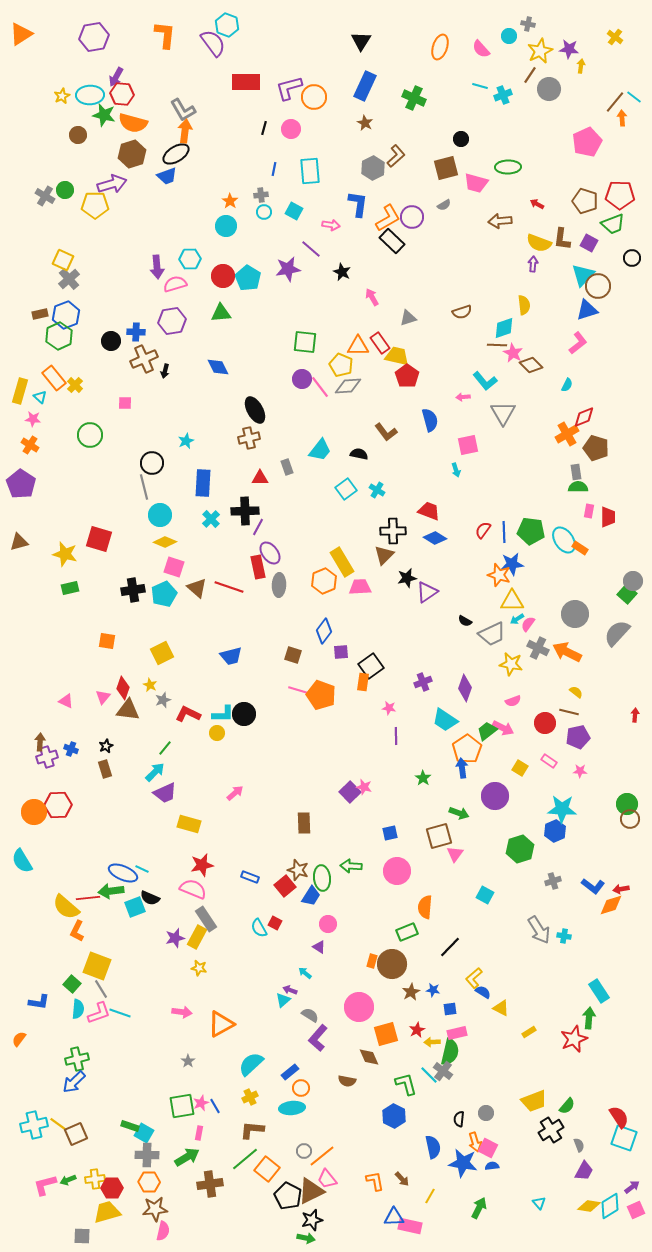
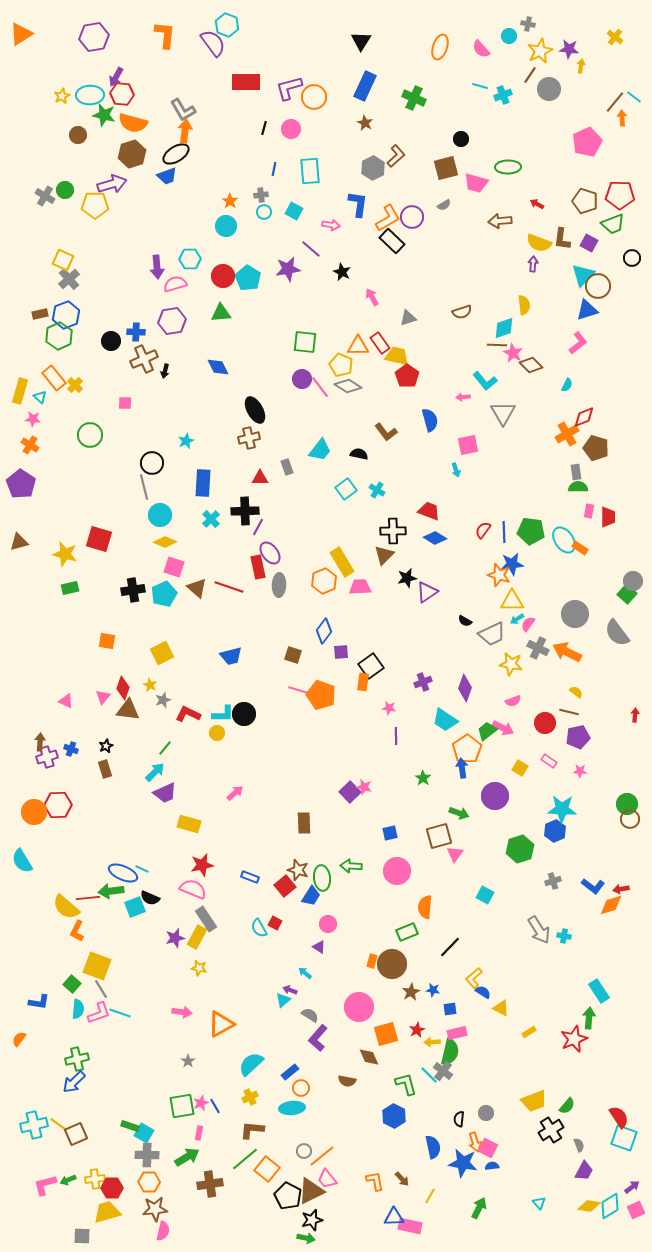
gray diamond at (348, 386): rotated 36 degrees clockwise
gray semicircle at (617, 633): rotated 80 degrees counterclockwise
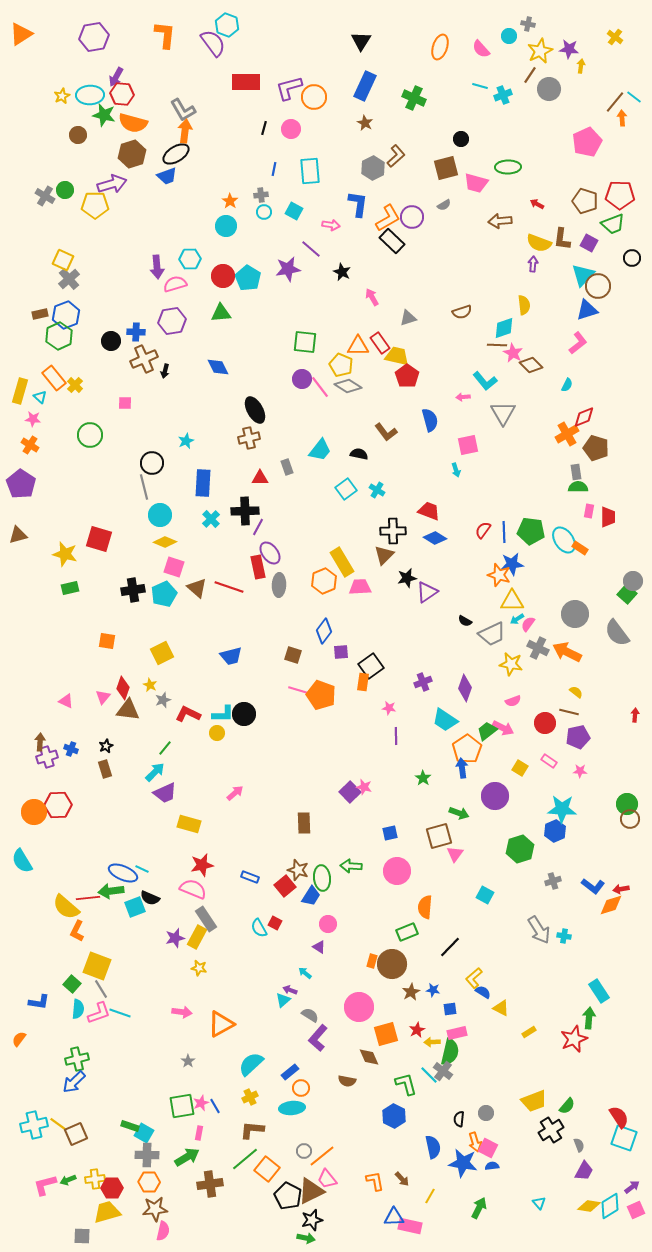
brown triangle at (19, 542): moved 1 px left, 7 px up
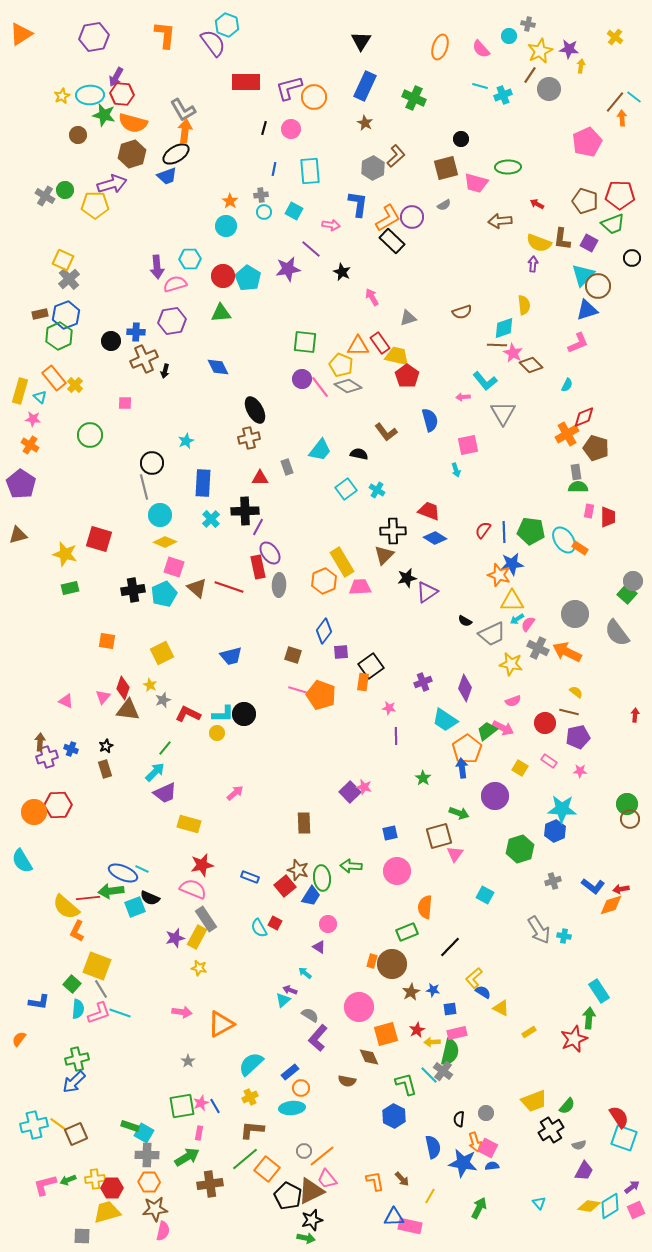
pink L-shape at (578, 343): rotated 15 degrees clockwise
gray semicircle at (579, 1145): rotated 96 degrees clockwise
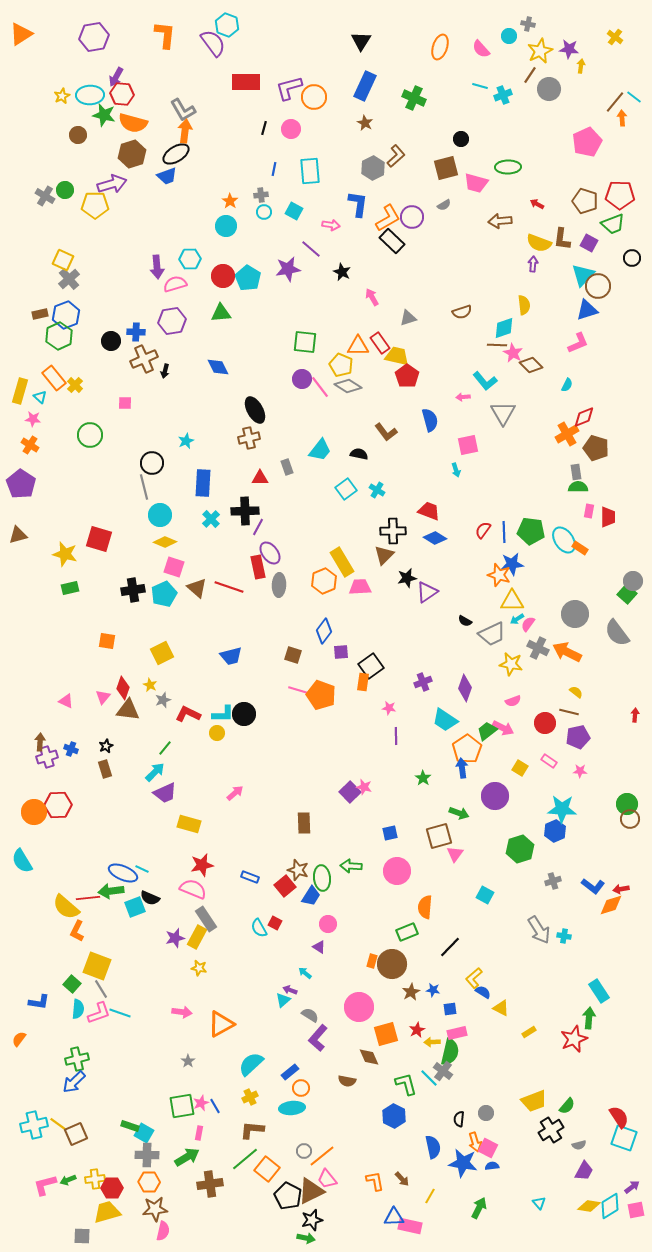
cyan line at (429, 1075): moved 3 px down
pink square at (636, 1210): rotated 12 degrees clockwise
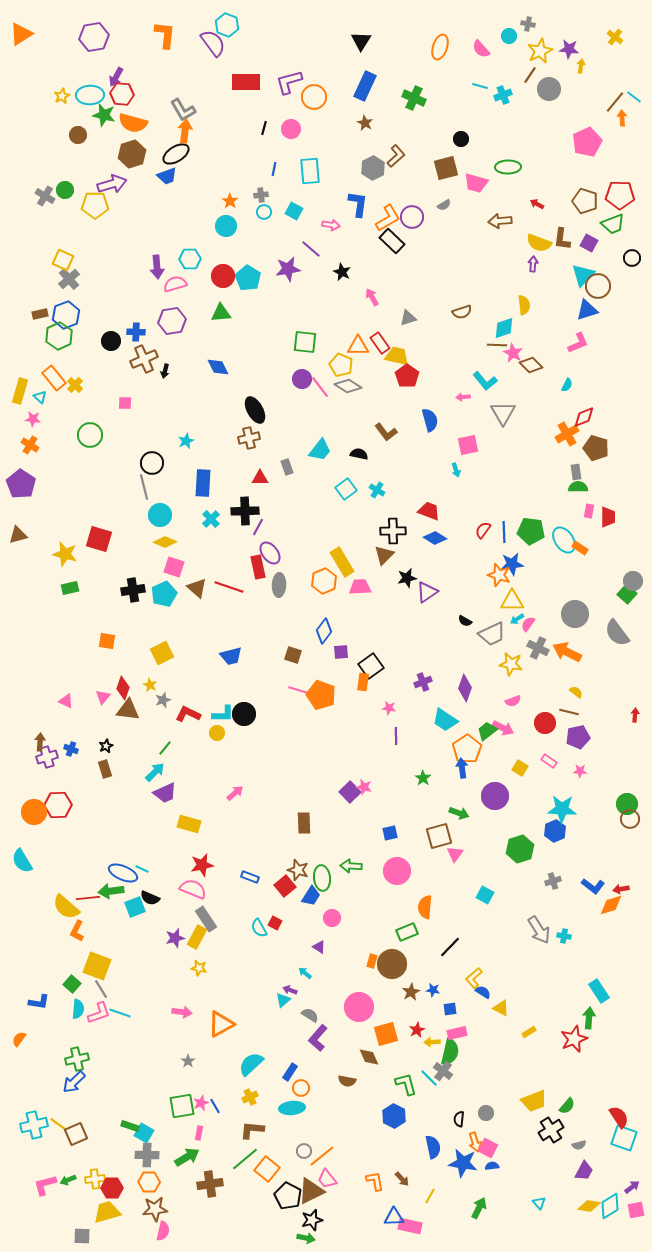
purple L-shape at (289, 88): moved 6 px up
pink circle at (328, 924): moved 4 px right, 6 px up
blue rectangle at (290, 1072): rotated 18 degrees counterclockwise
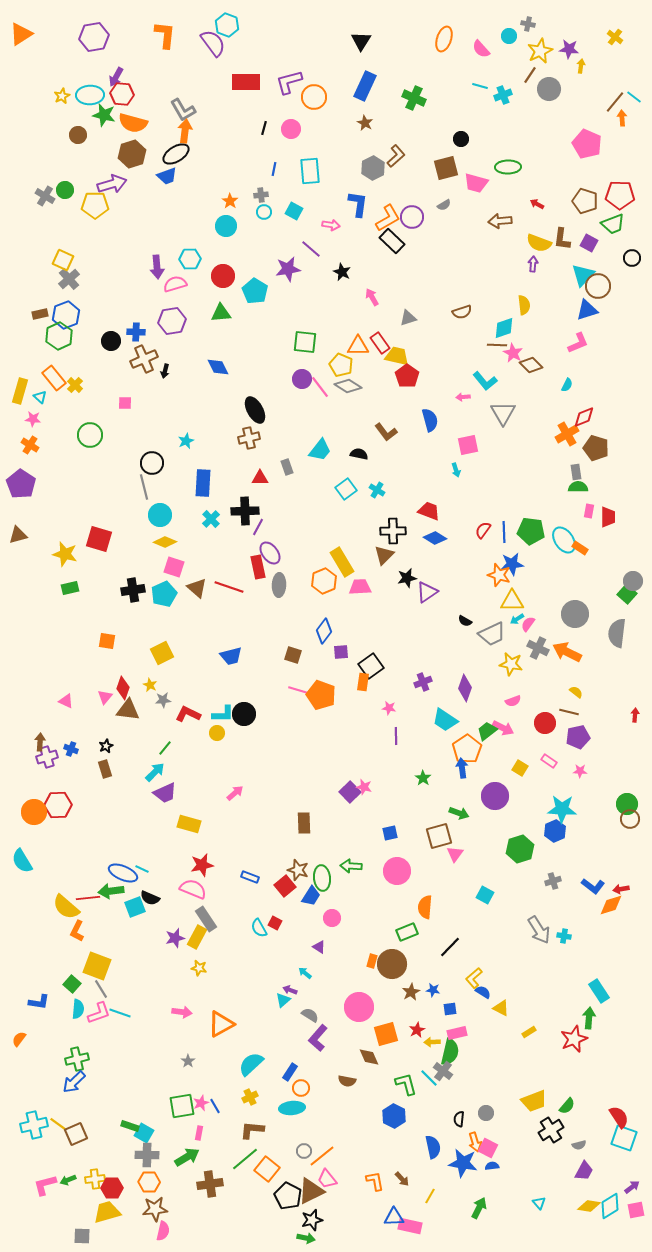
orange ellipse at (440, 47): moved 4 px right, 8 px up
pink pentagon at (587, 142): moved 2 px down; rotated 24 degrees counterclockwise
cyan pentagon at (248, 278): moved 7 px right, 13 px down
gray semicircle at (617, 633): rotated 44 degrees clockwise
pink triangle at (103, 697): moved 2 px right
gray star at (163, 700): rotated 14 degrees clockwise
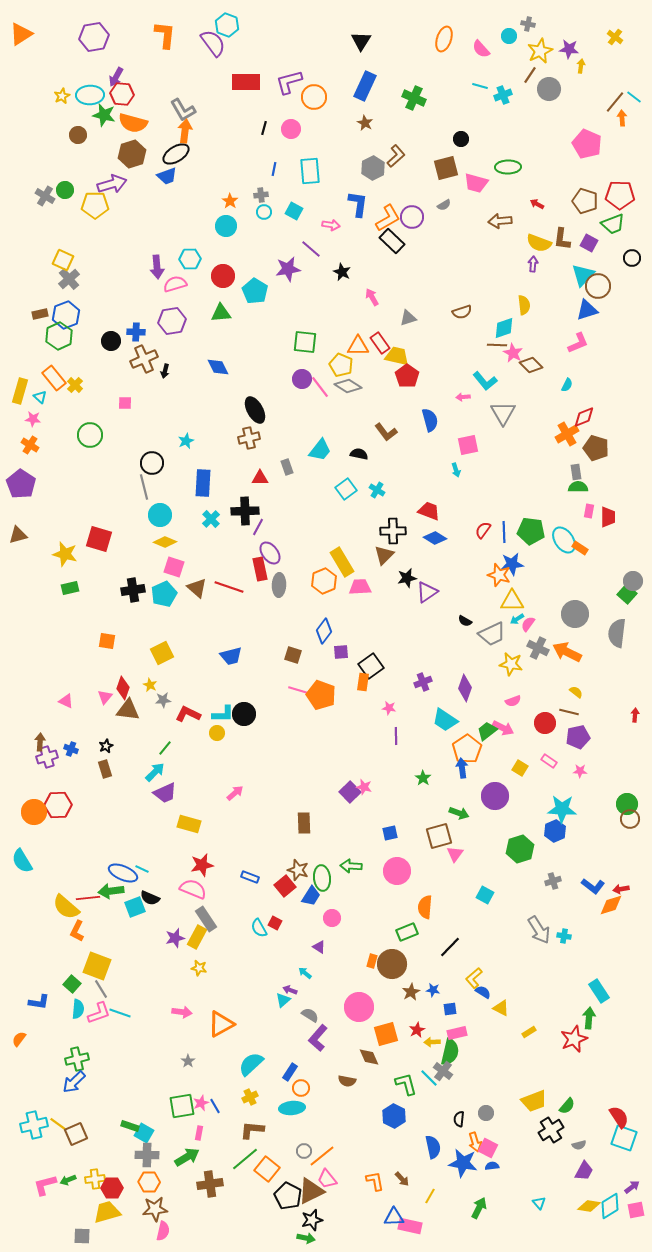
red rectangle at (258, 567): moved 2 px right, 2 px down
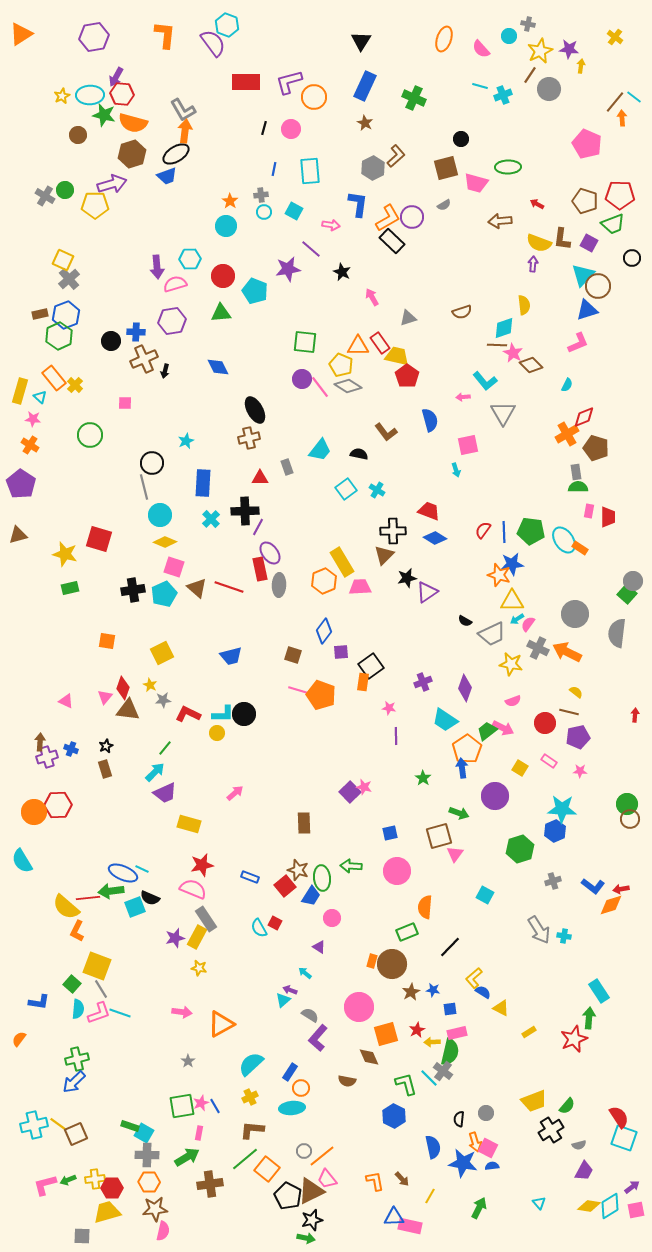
cyan pentagon at (255, 291): rotated 10 degrees counterclockwise
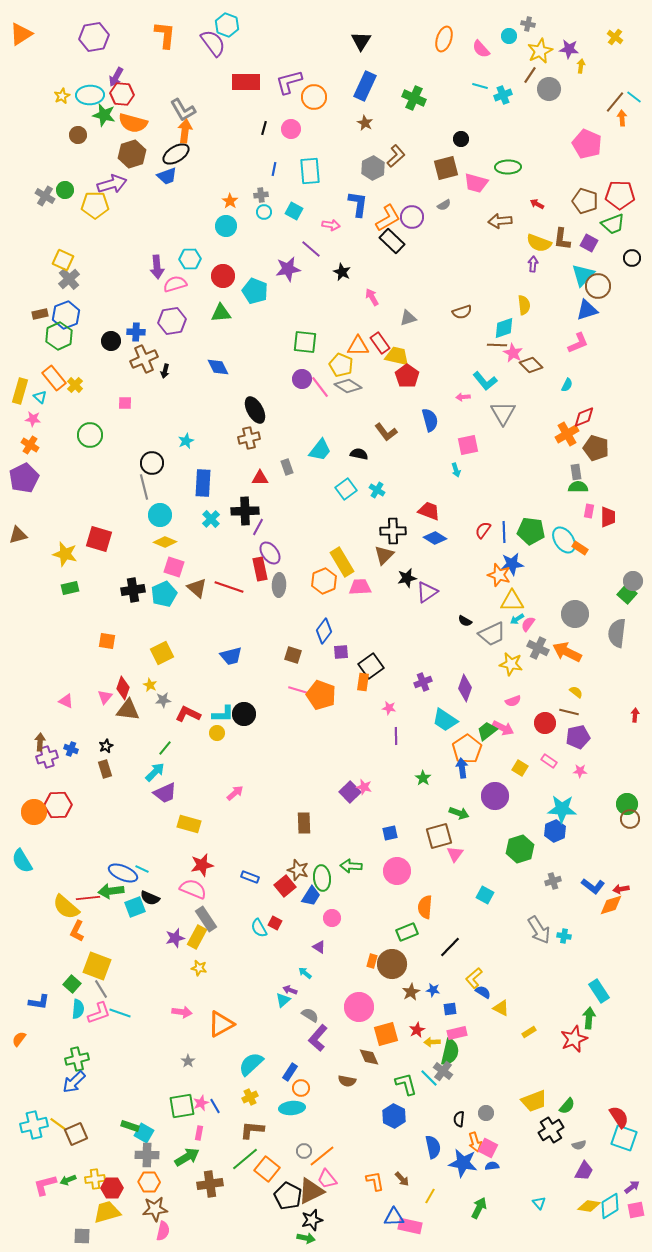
purple pentagon at (21, 484): moved 3 px right, 6 px up; rotated 12 degrees clockwise
